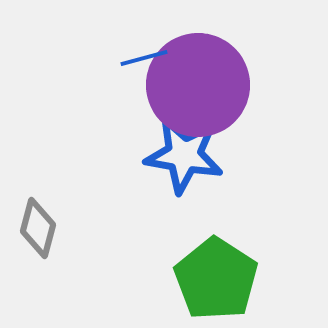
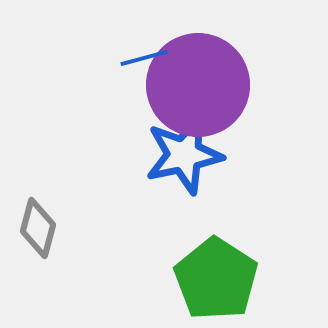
blue star: rotated 22 degrees counterclockwise
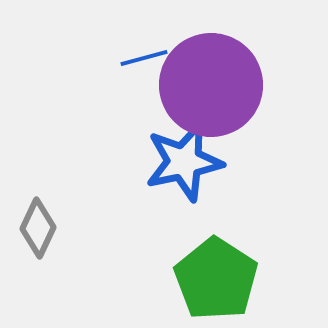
purple circle: moved 13 px right
blue star: moved 7 px down
gray diamond: rotated 10 degrees clockwise
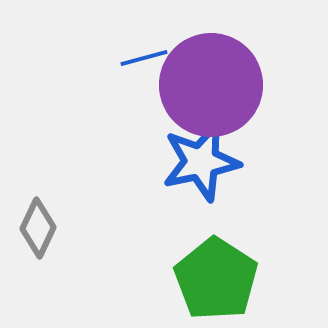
blue star: moved 17 px right
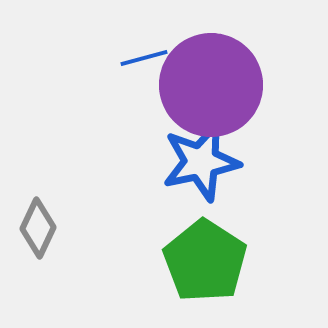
green pentagon: moved 11 px left, 18 px up
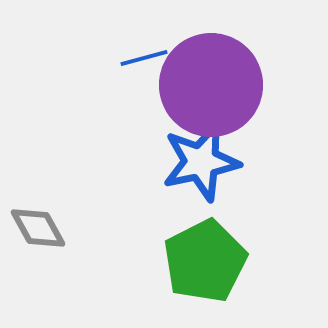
gray diamond: rotated 54 degrees counterclockwise
green pentagon: rotated 12 degrees clockwise
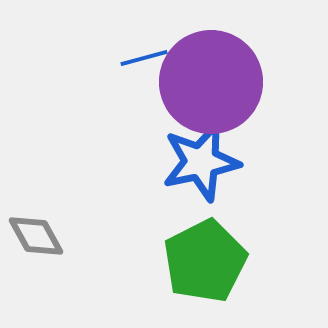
purple circle: moved 3 px up
gray diamond: moved 2 px left, 8 px down
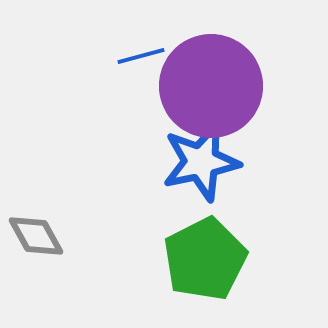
blue line: moved 3 px left, 2 px up
purple circle: moved 4 px down
green pentagon: moved 2 px up
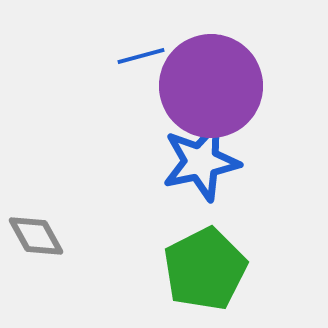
green pentagon: moved 10 px down
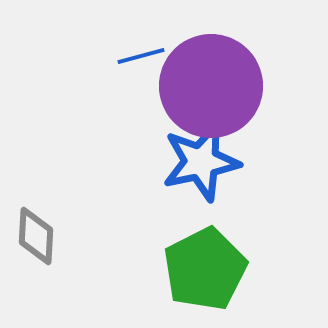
gray diamond: rotated 32 degrees clockwise
